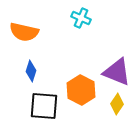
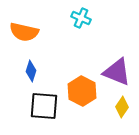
orange hexagon: moved 1 px right, 1 px down
yellow diamond: moved 5 px right, 3 px down
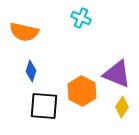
purple triangle: moved 2 px down
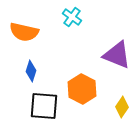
cyan cross: moved 9 px left, 1 px up; rotated 12 degrees clockwise
purple triangle: moved 19 px up
orange hexagon: moved 2 px up
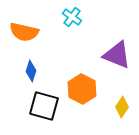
black square: rotated 12 degrees clockwise
